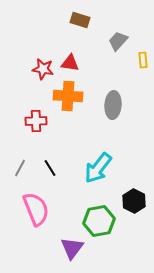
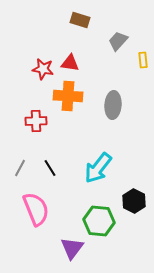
green hexagon: rotated 16 degrees clockwise
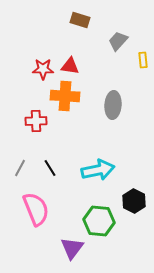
red triangle: moved 3 px down
red star: rotated 10 degrees counterclockwise
orange cross: moved 3 px left
cyan arrow: moved 2 px down; rotated 140 degrees counterclockwise
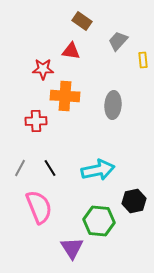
brown rectangle: moved 2 px right, 1 px down; rotated 18 degrees clockwise
red triangle: moved 1 px right, 15 px up
black hexagon: rotated 20 degrees clockwise
pink semicircle: moved 3 px right, 2 px up
purple triangle: rotated 10 degrees counterclockwise
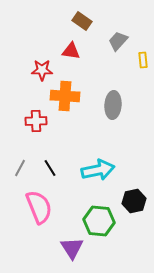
red star: moved 1 px left, 1 px down
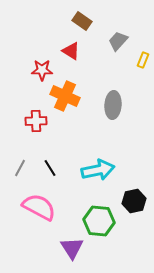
red triangle: rotated 24 degrees clockwise
yellow rectangle: rotated 28 degrees clockwise
orange cross: rotated 20 degrees clockwise
pink semicircle: rotated 40 degrees counterclockwise
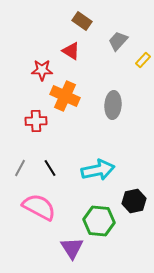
yellow rectangle: rotated 21 degrees clockwise
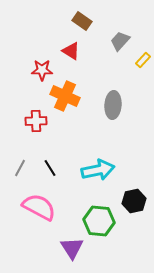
gray trapezoid: moved 2 px right
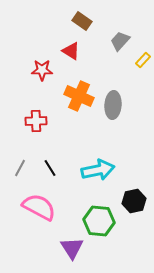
orange cross: moved 14 px right
